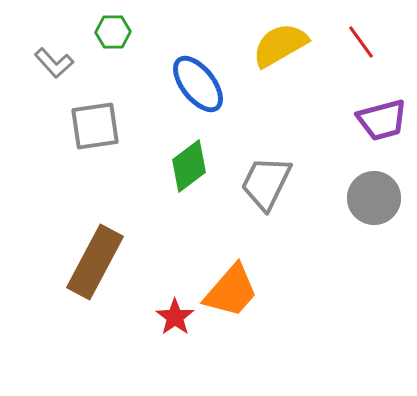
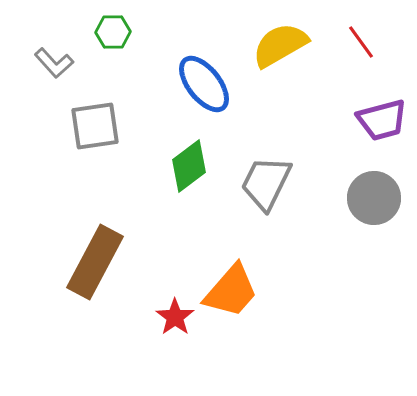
blue ellipse: moved 6 px right
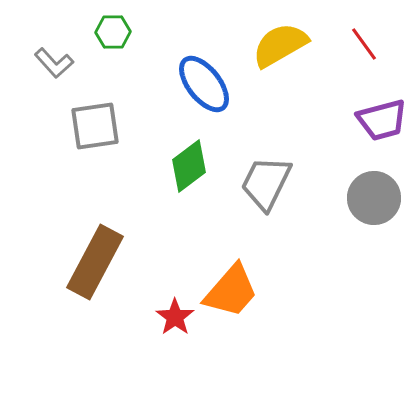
red line: moved 3 px right, 2 px down
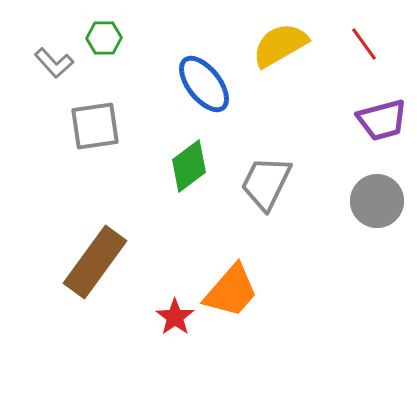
green hexagon: moved 9 px left, 6 px down
gray circle: moved 3 px right, 3 px down
brown rectangle: rotated 8 degrees clockwise
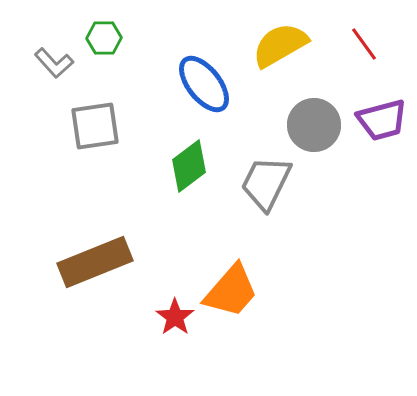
gray circle: moved 63 px left, 76 px up
brown rectangle: rotated 32 degrees clockwise
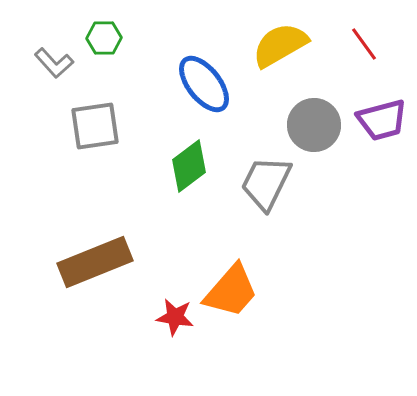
red star: rotated 27 degrees counterclockwise
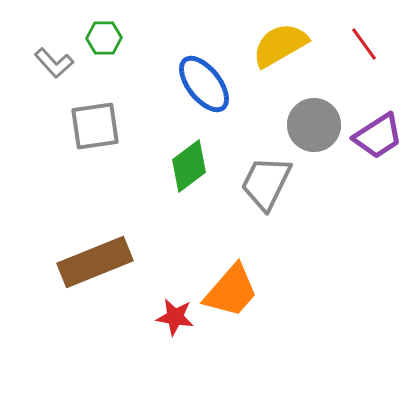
purple trapezoid: moved 4 px left, 16 px down; rotated 18 degrees counterclockwise
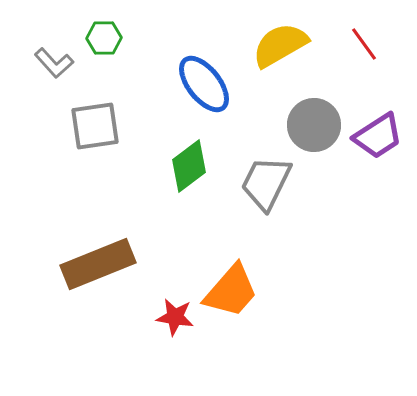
brown rectangle: moved 3 px right, 2 px down
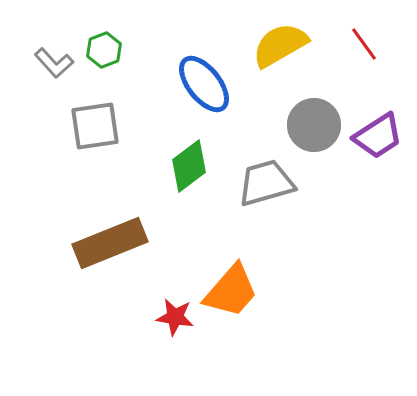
green hexagon: moved 12 px down; rotated 20 degrees counterclockwise
gray trapezoid: rotated 48 degrees clockwise
brown rectangle: moved 12 px right, 21 px up
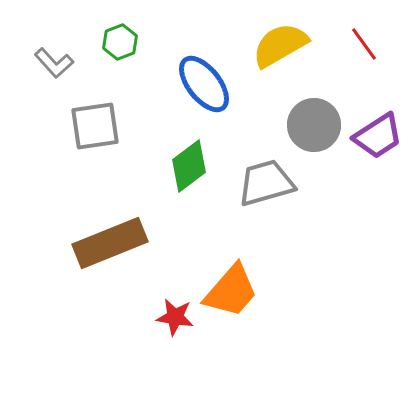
green hexagon: moved 16 px right, 8 px up
